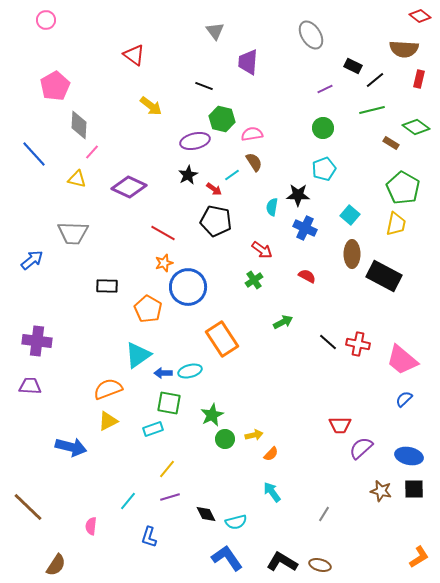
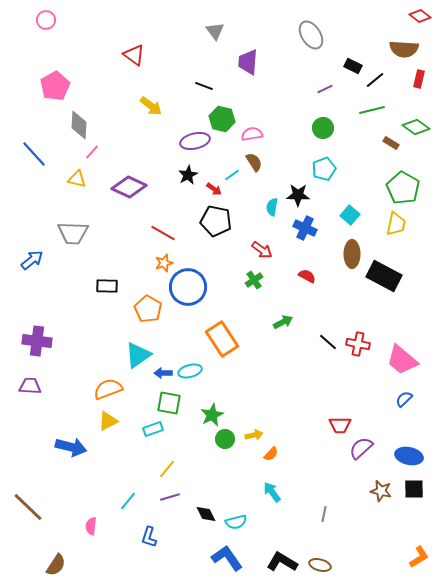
gray line at (324, 514): rotated 21 degrees counterclockwise
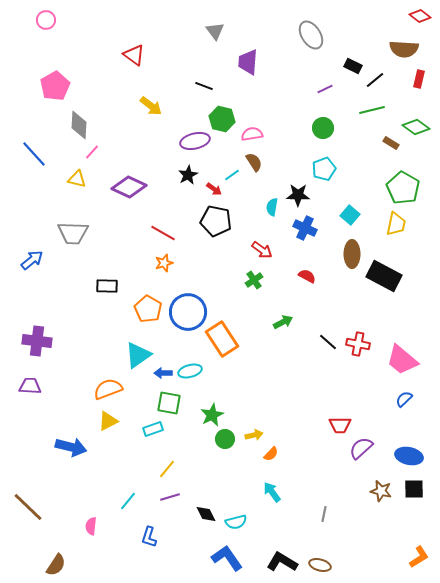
blue circle at (188, 287): moved 25 px down
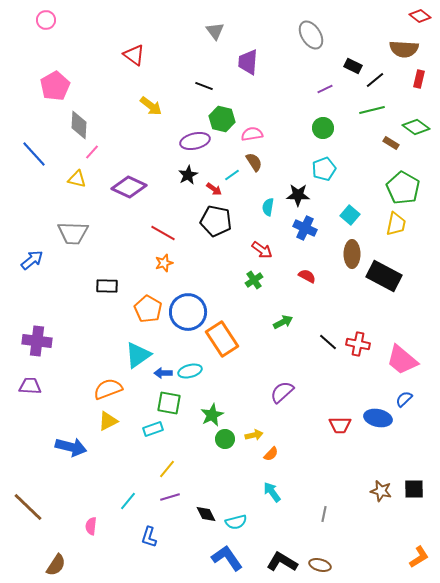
cyan semicircle at (272, 207): moved 4 px left
purple semicircle at (361, 448): moved 79 px left, 56 px up
blue ellipse at (409, 456): moved 31 px left, 38 px up
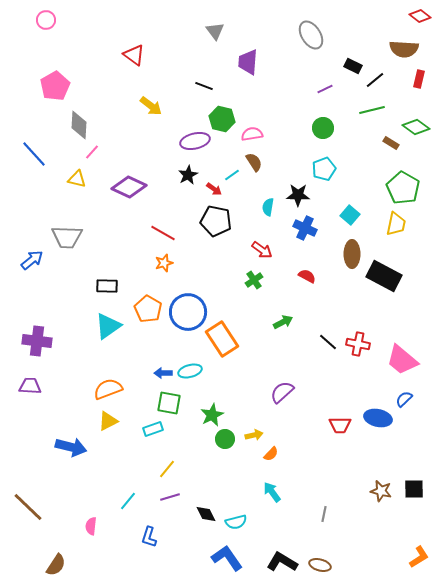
gray trapezoid at (73, 233): moved 6 px left, 4 px down
cyan triangle at (138, 355): moved 30 px left, 29 px up
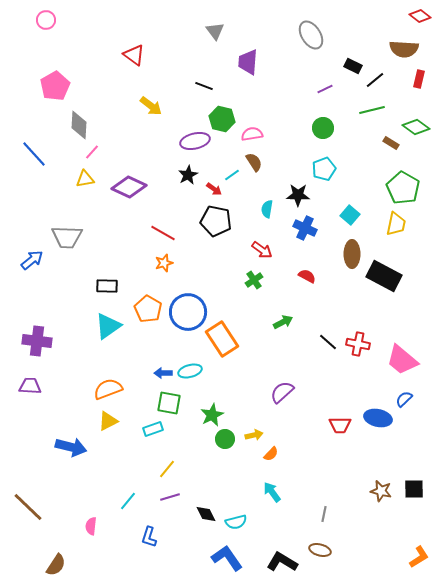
yellow triangle at (77, 179): moved 8 px right; rotated 24 degrees counterclockwise
cyan semicircle at (268, 207): moved 1 px left, 2 px down
brown ellipse at (320, 565): moved 15 px up
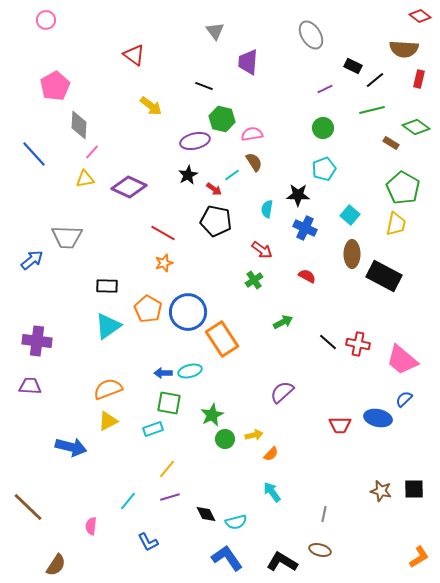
blue L-shape at (149, 537): moved 1 px left, 5 px down; rotated 45 degrees counterclockwise
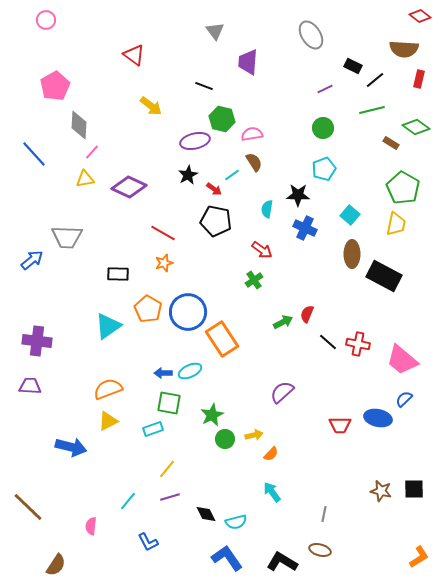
red semicircle at (307, 276): moved 38 px down; rotated 96 degrees counterclockwise
black rectangle at (107, 286): moved 11 px right, 12 px up
cyan ellipse at (190, 371): rotated 10 degrees counterclockwise
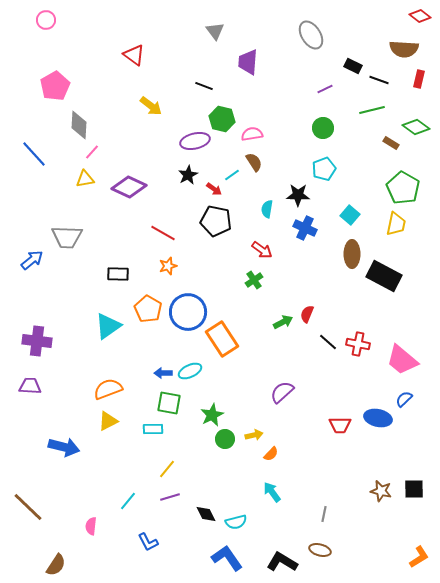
black line at (375, 80): moved 4 px right; rotated 60 degrees clockwise
orange star at (164, 263): moved 4 px right, 3 px down
cyan rectangle at (153, 429): rotated 18 degrees clockwise
blue arrow at (71, 447): moved 7 px left
